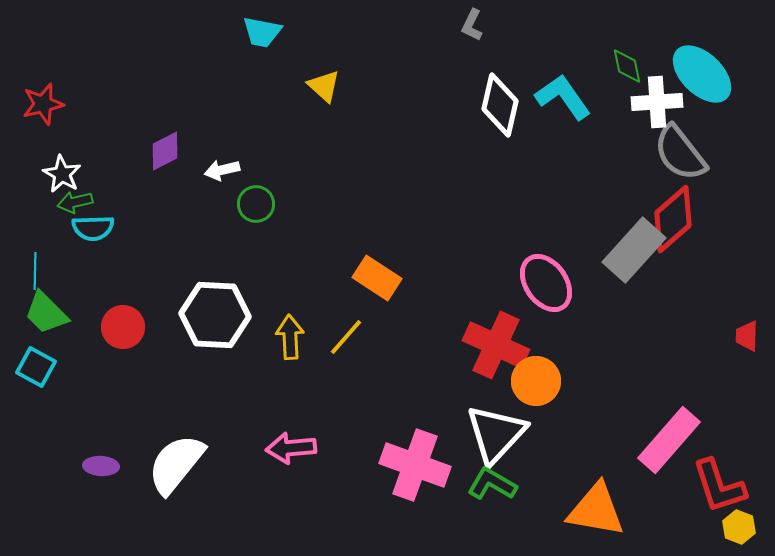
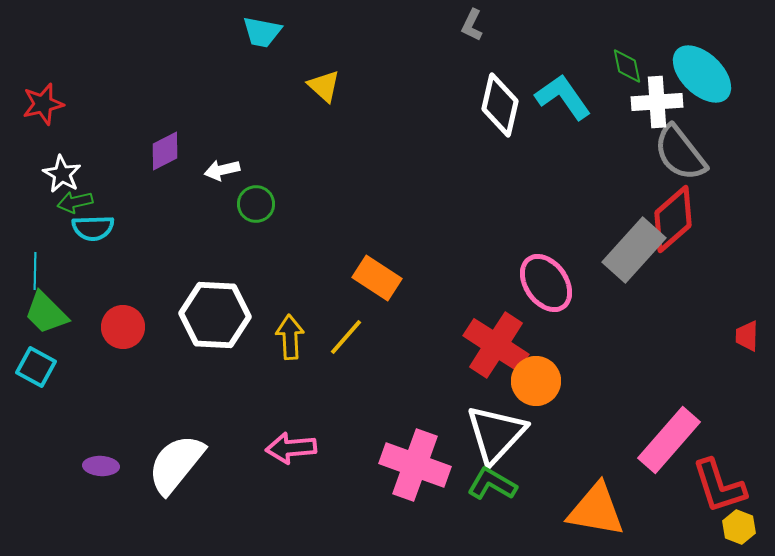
red cross: rotated 8 degrees clockwise
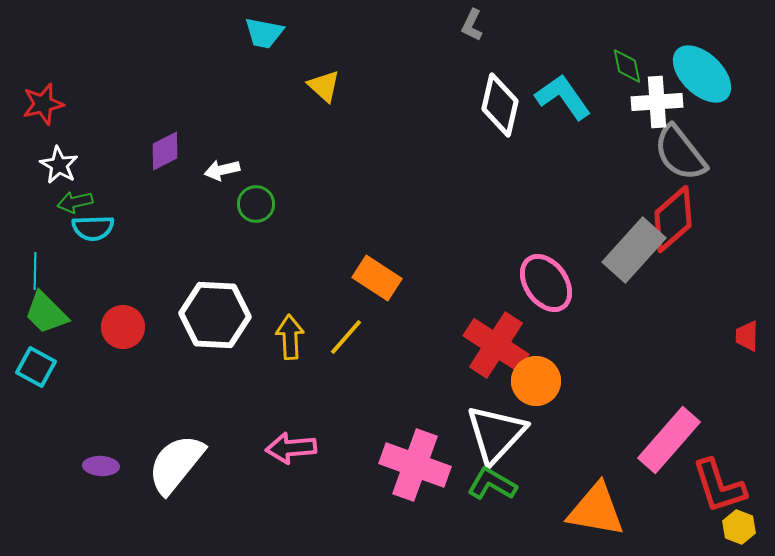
cyan trapezoid: moved 2 px right, 1 px down
white star: moved 3 px left, 9 px up
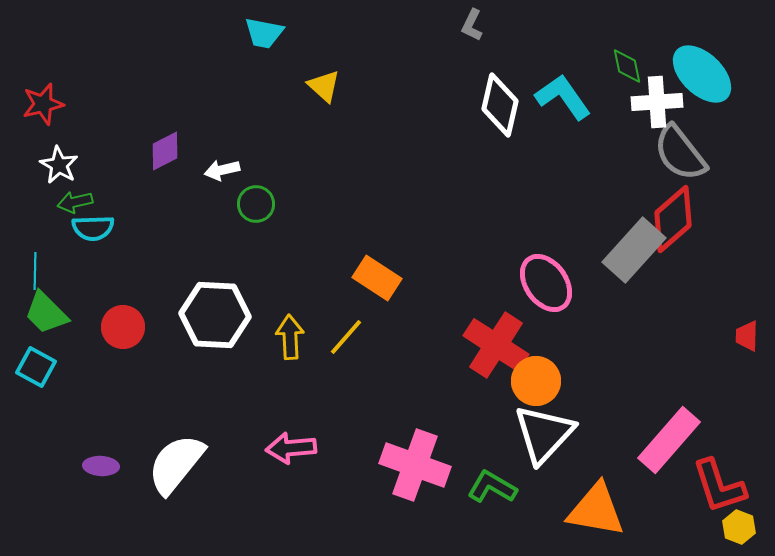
white triangle: moved 48 px right
green L-shape: moved 3 px down
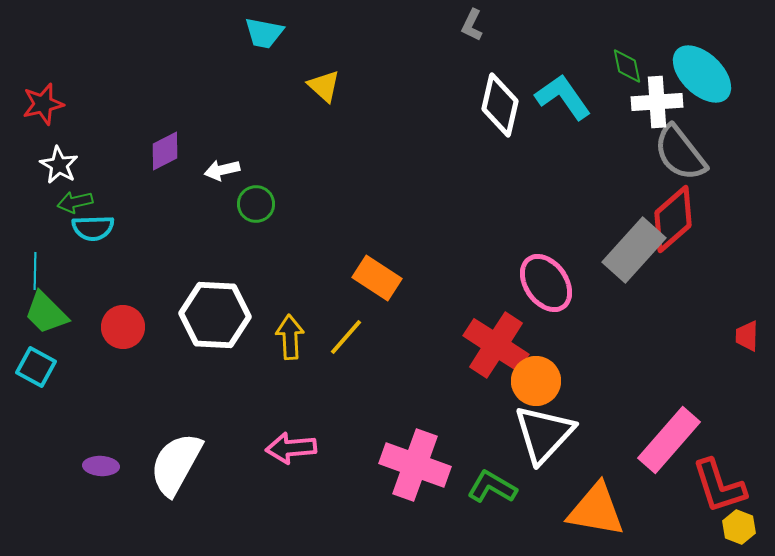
white semicircle: rotated 10 degrees counterclockwise
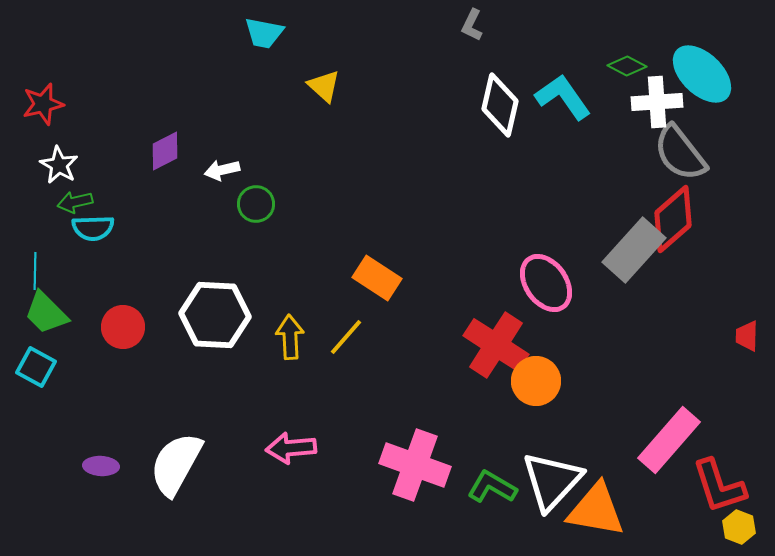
green diamond: rotated 51 degrees counterclockwise
white triangle: moved 8 px right, 47 px down
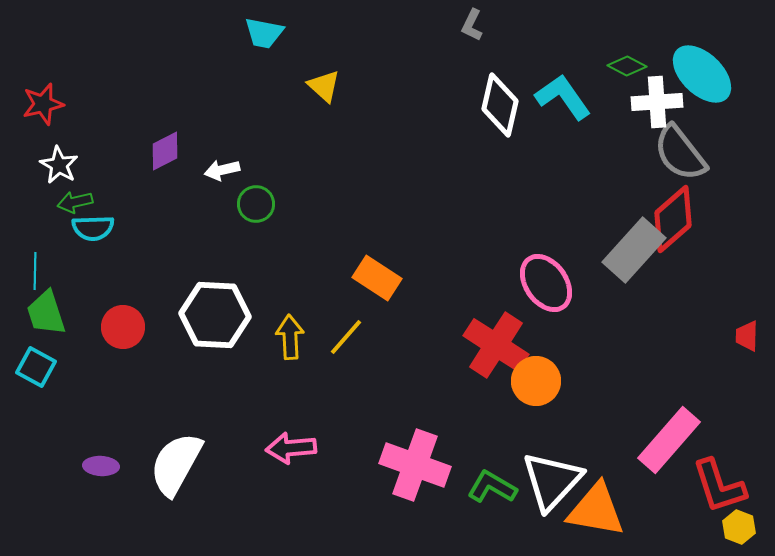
green trapezoid: rotated 27 degrees clockwise
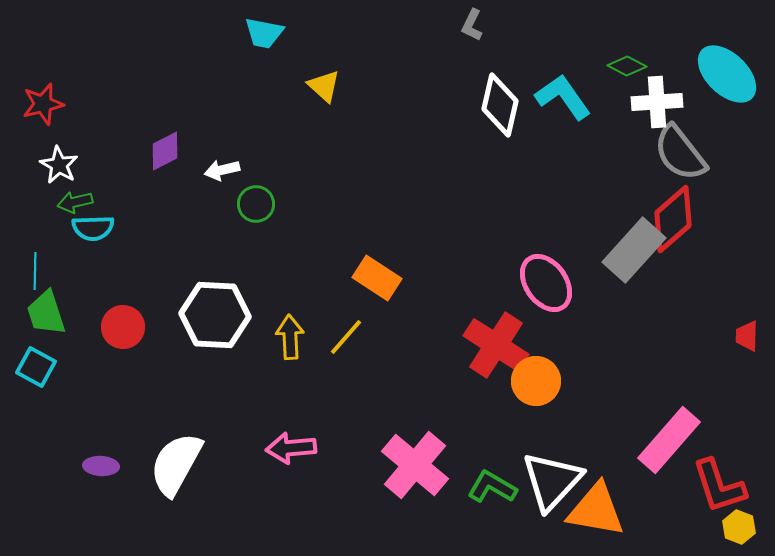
cyan ellipse: moved 25 px right
pink cross: rotated 20 degrees clockwise
